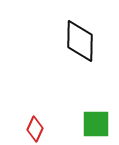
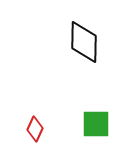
black diamond: moved 4 px right, 1 px down
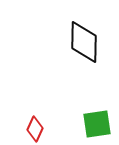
green square: moved 1 px right; rotated 8 degrees counterclockwise
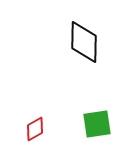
red diamond: rotated 35 degrees clockwise
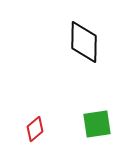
red diamond: rotated 10 degrees counterclockwise
